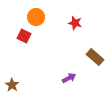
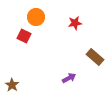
red star: rotated 24 degrees counterclockwise
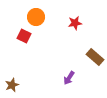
purple arrow: rotated 152 degrees clockwise
brown star: rotated 16 degrees clockwise
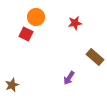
red square: moved 2 px right, 2 px up
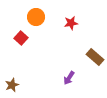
red star: moved 4 px left
red square: moved 5 px left, 4 px down; rotated 16 degrees clockwise
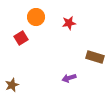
red star: moved 2 px left
red square: rotated 16 degrees clockwise
brown rectangle: rotated 24 degrees counterclockwise
purple arrow: rotated 40 degrees clockwise
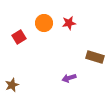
orange circle: moved 8 px right, 6 px down
red square: moved 2 px left, 1 px up
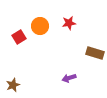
orange circle: moved 4 px left, 3 px down
brown rectangle: moved 4 px up
brown star: moved 1 px right
